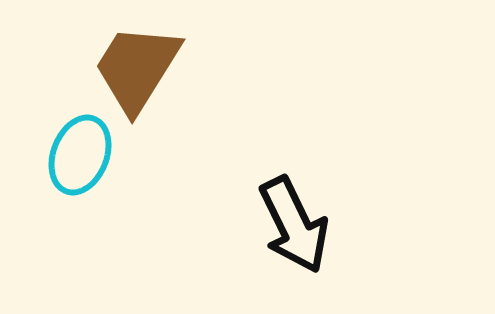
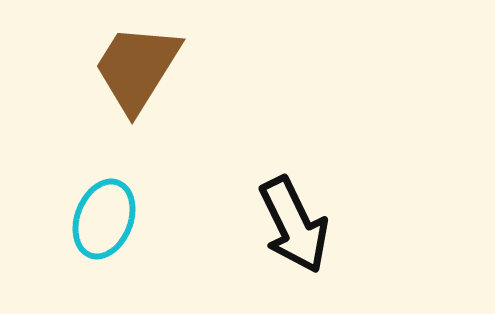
cyan ellipse: moved 24 px right, 64 px down
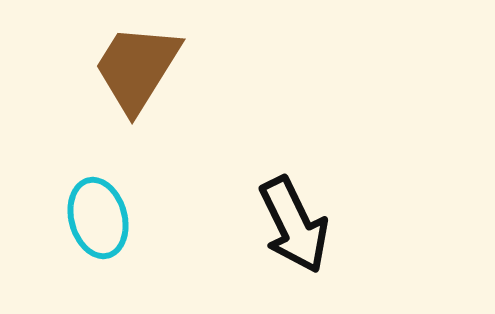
cyan ellipse: moved 6 px left, 1 px up; rotated 36 degrees counterclockwise
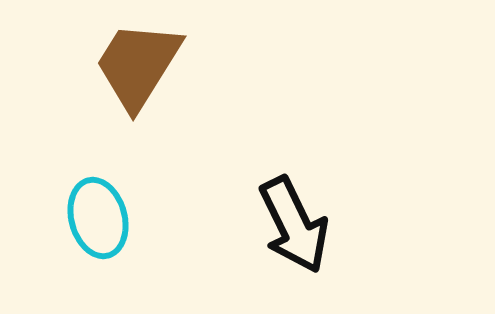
brown trapezoid: moved 1 px right, 3 px up
